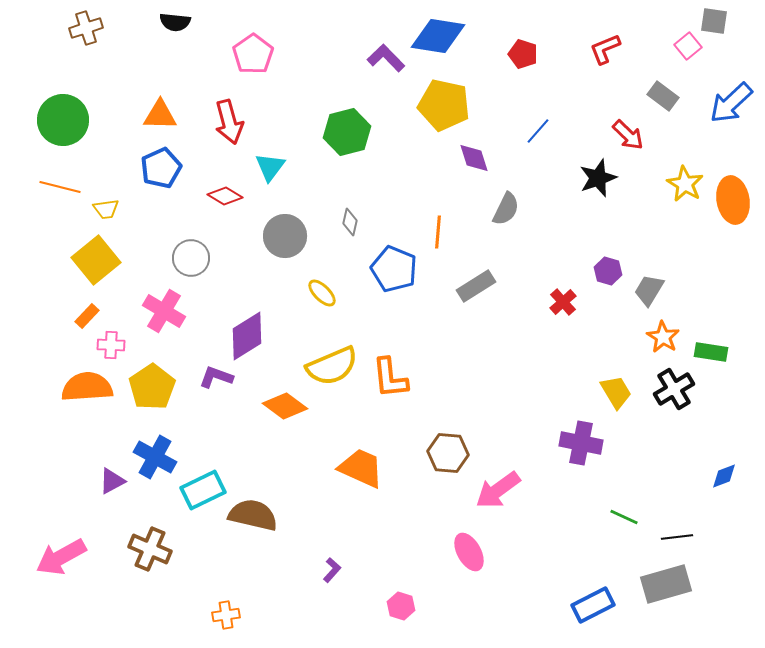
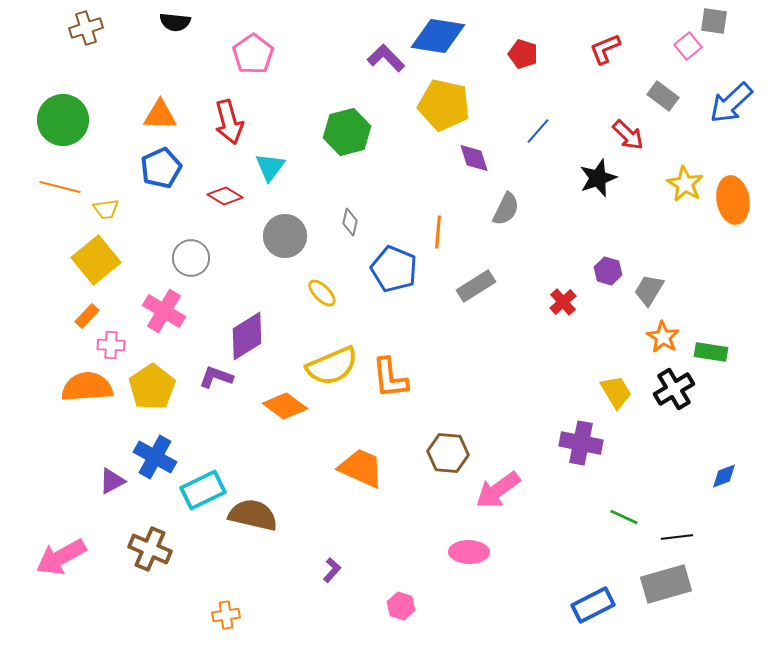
pink ellipse at (469, 552): rotated 60 degrees counterclockwise
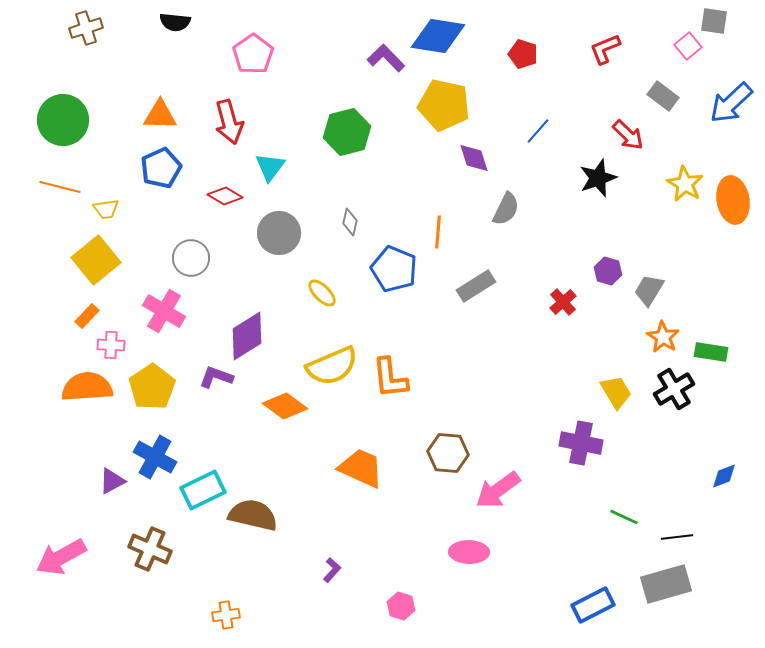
gray circle at (285, 236): moved 6 px left, 3 px up
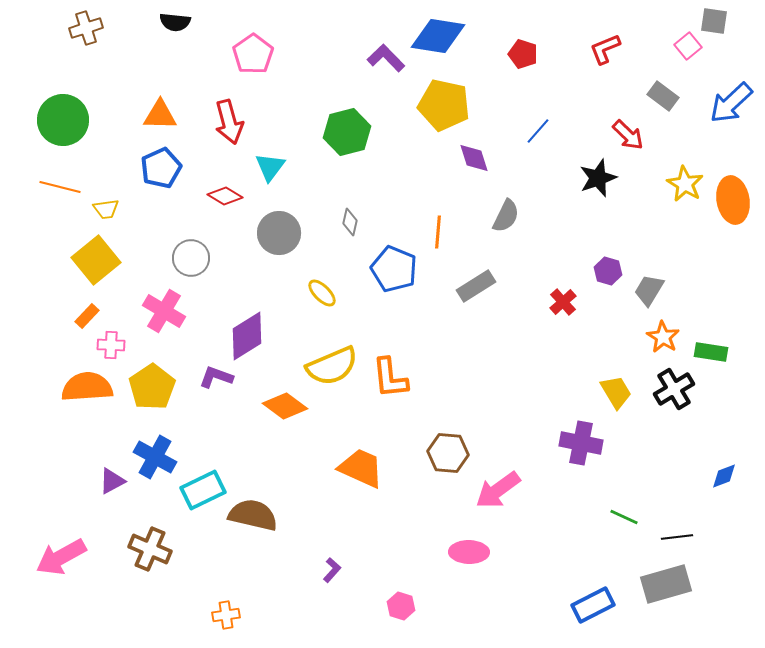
gray semicircle at (506, 209): moved 7 px down
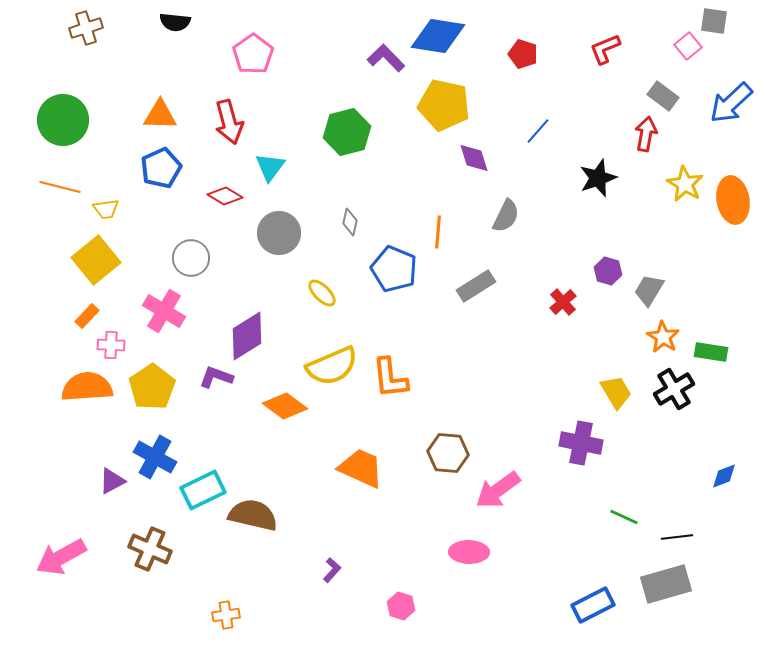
red arrow at (628, 135): moved 18 px right, 1 px up; rotated 124 degrees counterclockwise
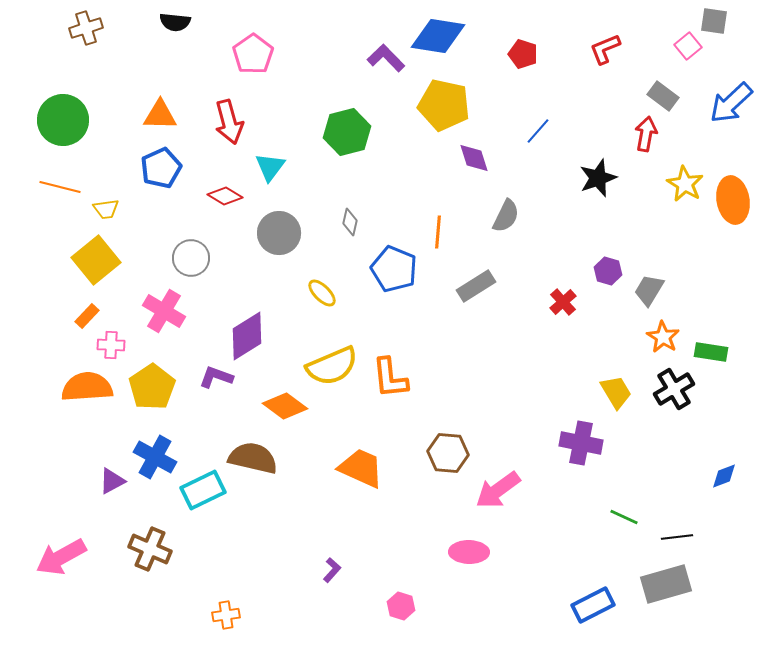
brown semicircle at (253, 515): moved 57 px up
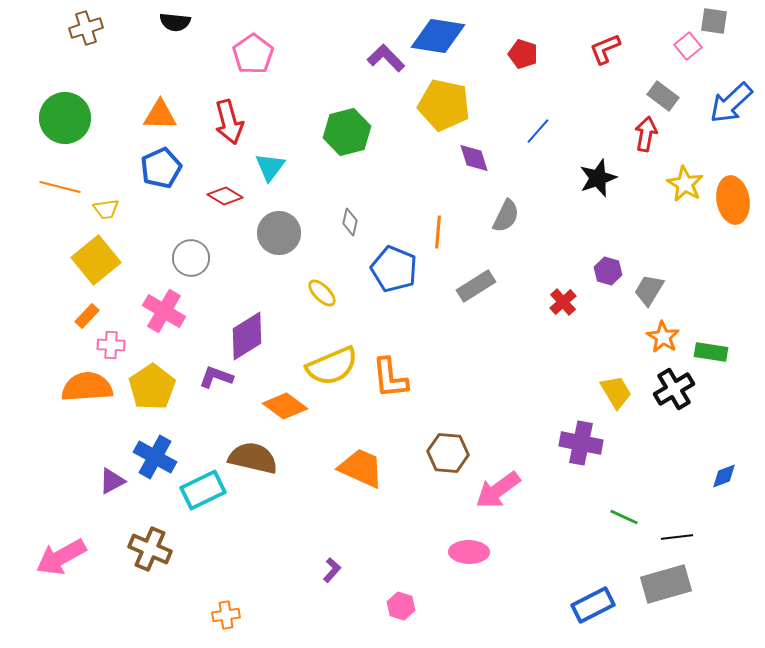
green circle at (63, 120): moved 2 px right, 2 px up
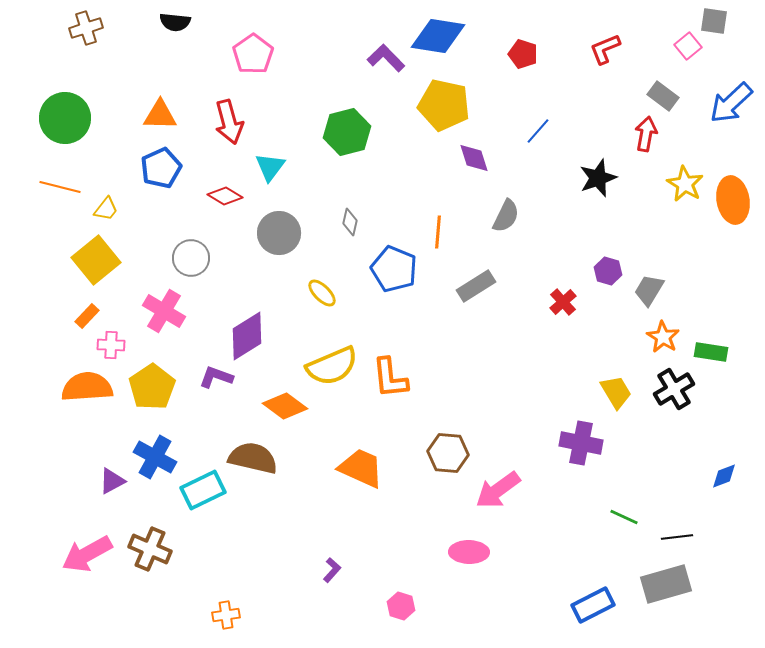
yellow trapezoid at (106, 209): rotated 44 degrees counterclockwise
pink arrow at (61, 557): moved 26 px right, 3 px up
